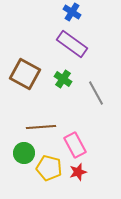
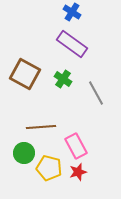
pink rectangle: moved 1 px right, 1 px down
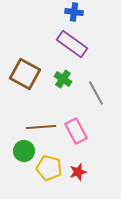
blue cross: moved 2 px right; rotated 24 degrees counterclockwise
pink rectangle: moved 15 px up
green circle: moved 2 px up
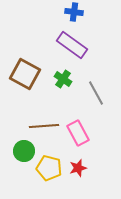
purple rectangle: moved 1 px down
brown line: moved 3 px right, 1 px up
pink rectangle: moved 2 px right, 2 px down
red star: moved 4 px up
